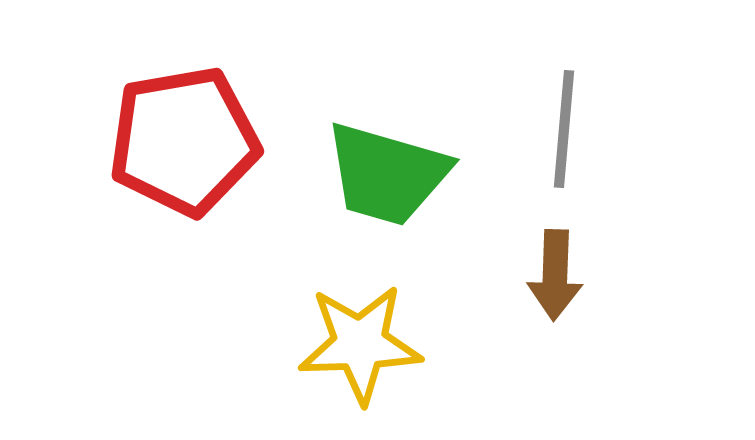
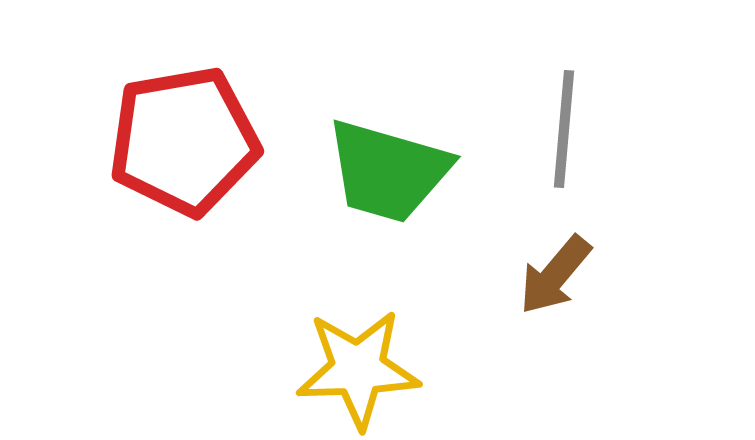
green trapezoid: moved 1 px right, 3 px up
brown arrow: rotated 38 degrees clockwise
yellow star: moved 2 px left, 25 px down
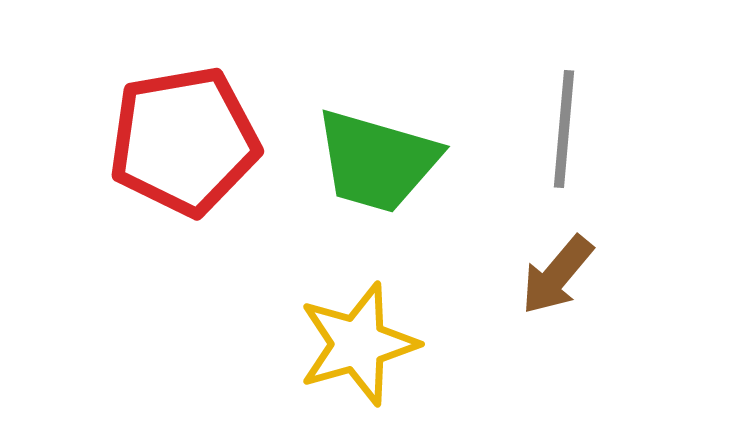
green trapezoid: moved 11 px left, 10 px up
brown arrow: moved 2 px right
yellow star: moved 25 px up; rotated 14 degrees counterclockwise
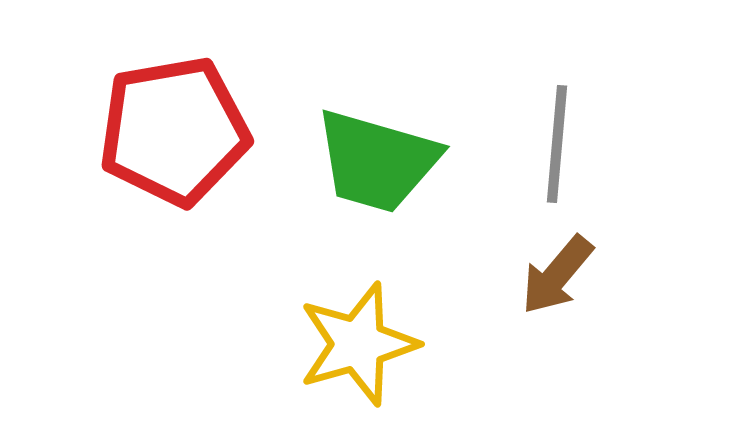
gray line: moved 7 px left, 15 px down
red pentagon: moved 10 px left, 10 px up
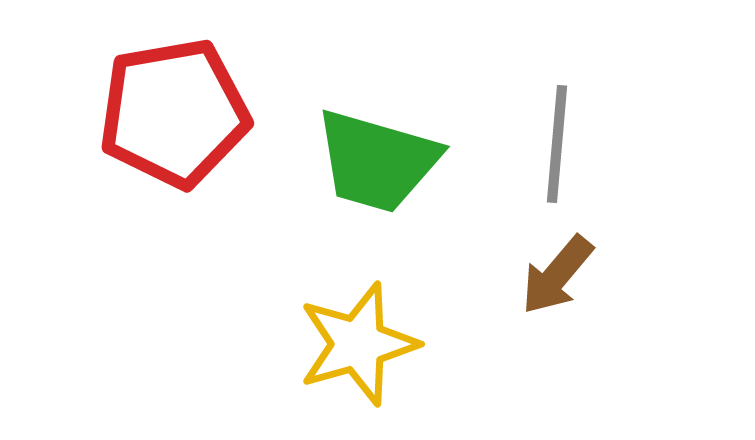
red pentagon: moved 18 px up
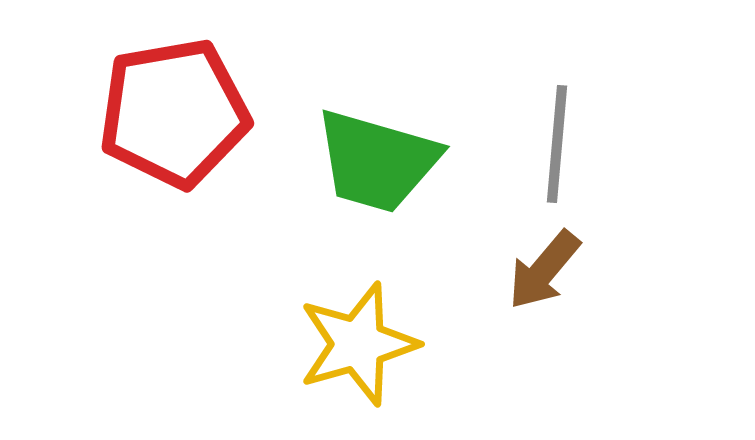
brown arrow: moved 13 px left, 5 px up
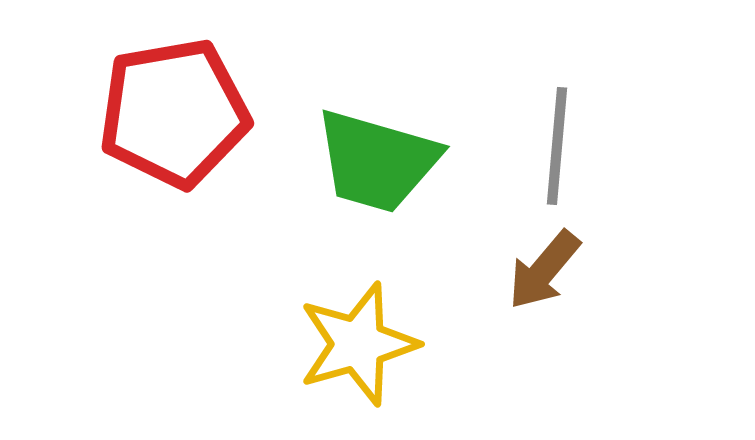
gray line: moved 2 px down
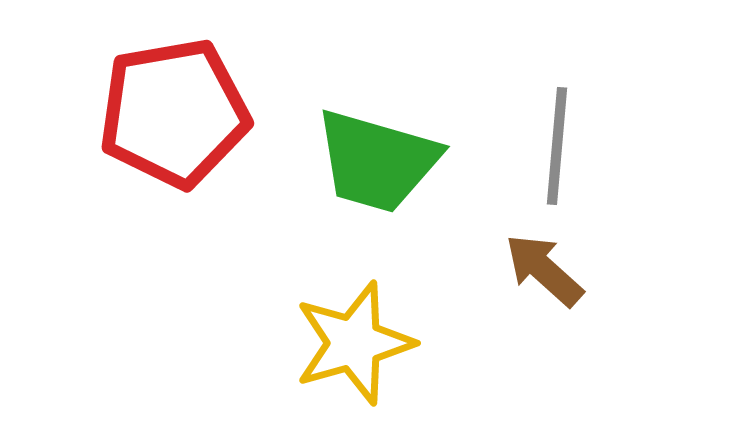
brown arrow: rotated 92 degrees clockwise
yellow star: moved 4 px left, 1 px up
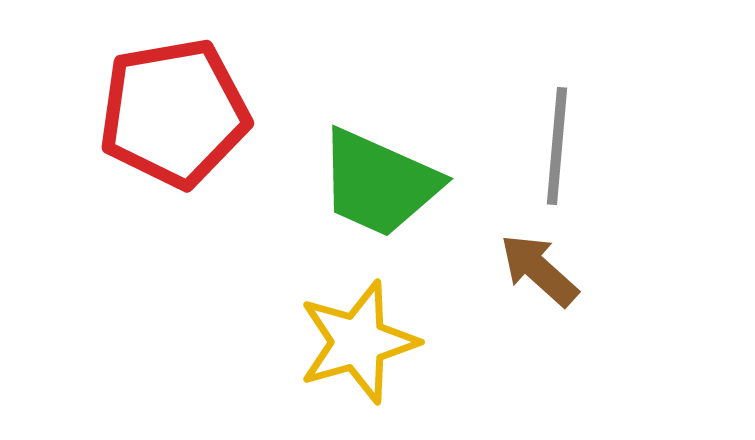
green trapezoid: moved 2 px right, 22 px down; rotated 8 degrees clockwise
brown arrow: moved 5 px left
yellow star: moved 4 px right, 1 px up
